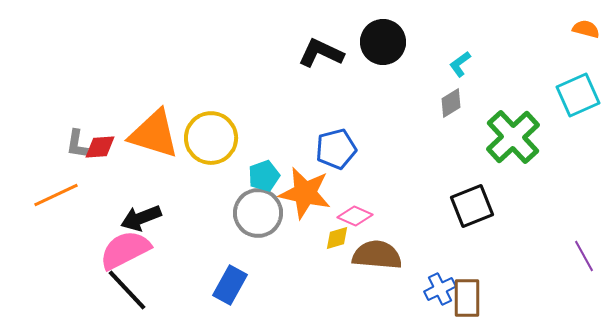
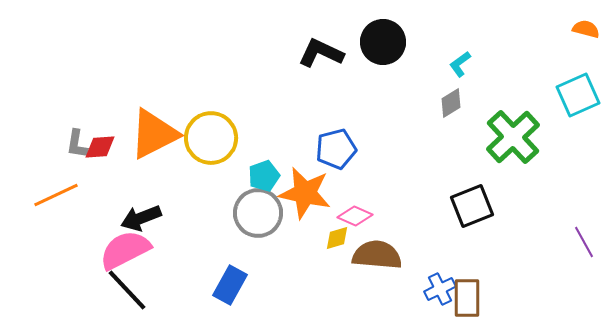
orange triangle: rotated 44 degrees counterclockwise
purple line: moved 14 px up
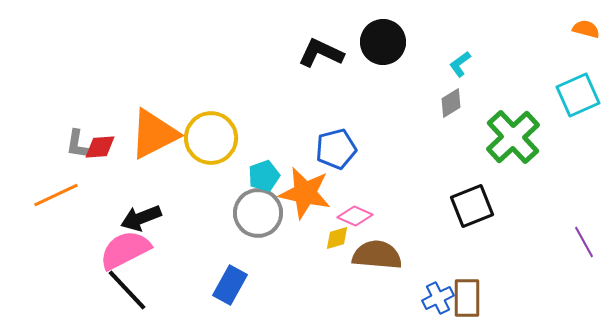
blue cross: moved 2 px left, 9 px down
